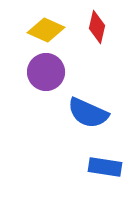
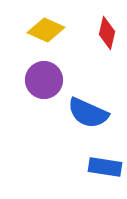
red diamond: moved 10 px right, 6 px down
purple circle: moved 2 px left, 8 px down
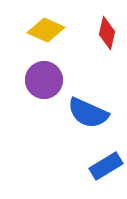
blue rectangle: moved 1 px right, 1 px up; rotated 40 degrees counterclockwise
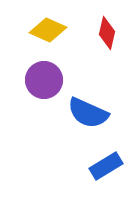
yellow diamond: moved 2 px right
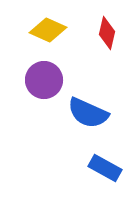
blue rectangle: moved 1 px left, 2 px down; rotated 60 degrees clockwise
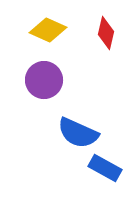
red diamond: moved 1 px left
blue semicircle: moved 10 px left, 20 px down
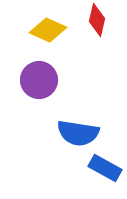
red diamond: moved 9 px left, 13 px up
purple circle: moved 5 px left
blue semicircle: rotated 15 degrees counterclockwise
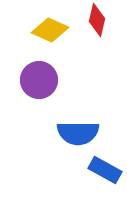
yellow diamond: moved 2 px right
blue semicircle: rotated 9 degrees counterclockwise
blue rectangle: moved 2 px down
